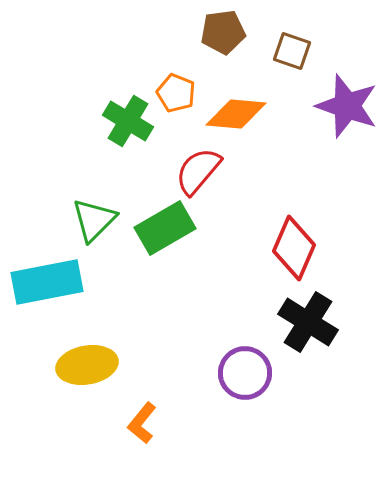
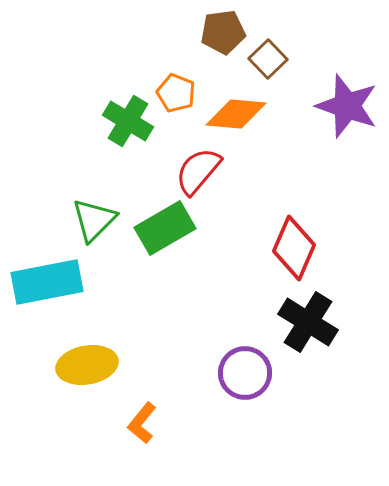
brown square: moved 24 px left, 8 px down; rotated 27 degrees clockwise
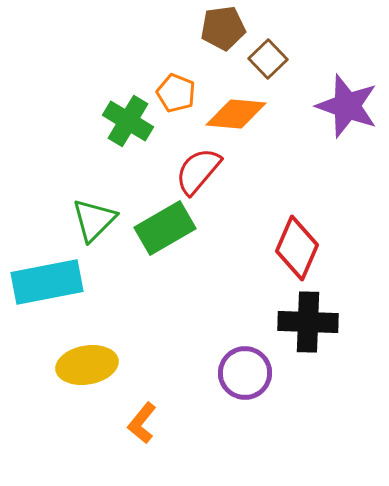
brown pentagon: moved 4 px up
red diamond: moved 3 px right
black cross: rotated 30 degrees counterclockwise
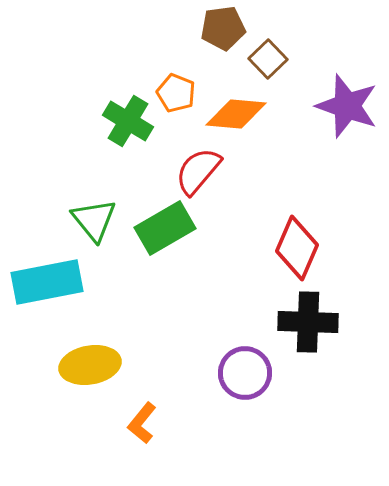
green triangle: rotated 24 degrees counterclockwise
yellow ellipse: moved 3 px right
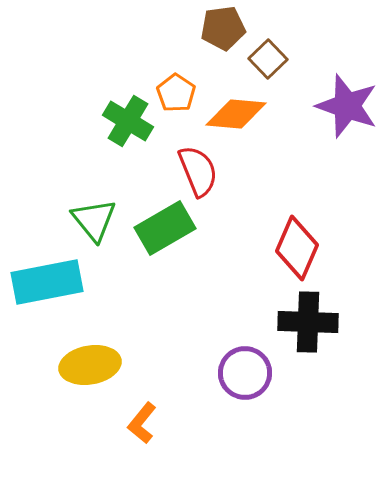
orange pentagon: rotated 12 degrees clockwise
red semicircle: rotated 118 degrees clockwise
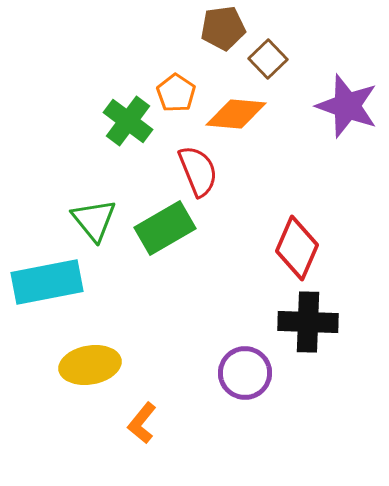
green cross: rotated 6 degrees clockwise
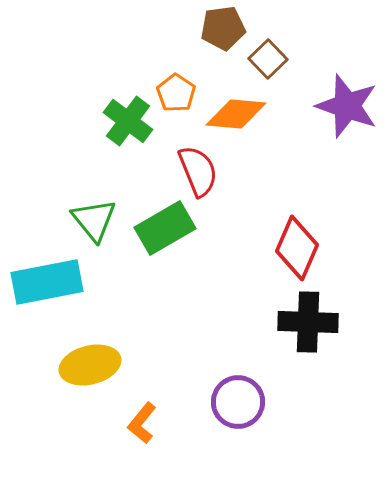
yellow ellipse: rotated 4 degrees counterclockwise
purple circle: moved 7 px left, 29 px down
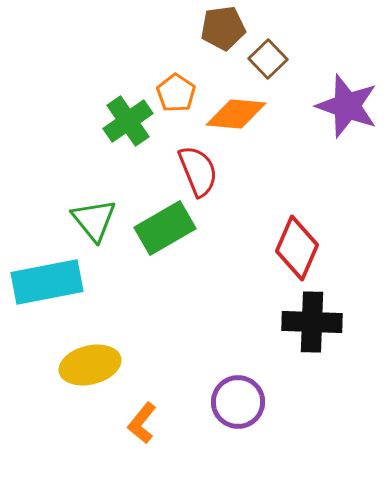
green cross: rotated 18 degrees clockwise
black cross: moved 4 px right
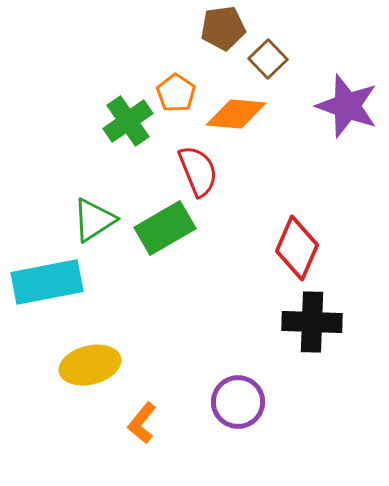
green triangle: rotated 36 degrees clockwise
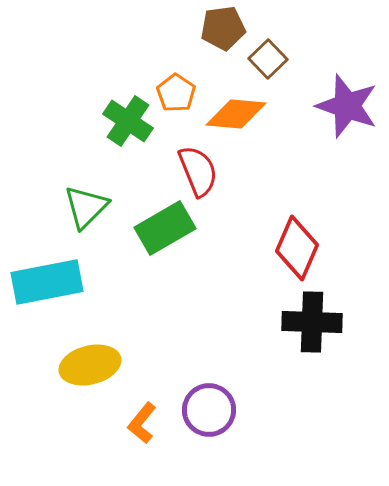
green cross: rotated 21 degrees counterclockwise
green triangle: moved 8 px left, 13 px up; rotated 12 degrees counterclockwise
purple circle: moved 29 px left, 8 px down
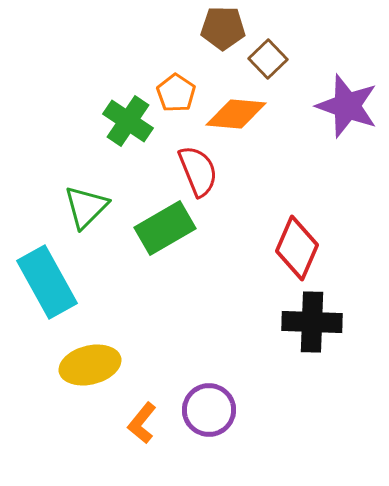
brown pentagon: rotated 9 degrees clockwise
cyan rectangle: rotated 72 degrees clockwise
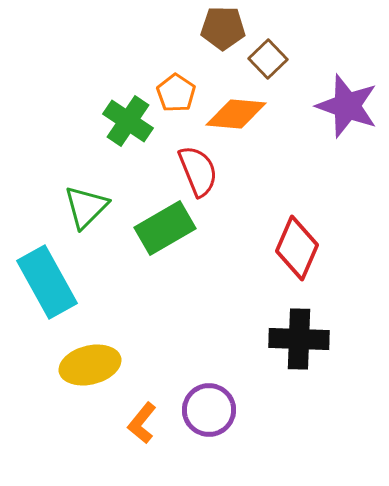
black cross: moved 13 px left, 17 px down
